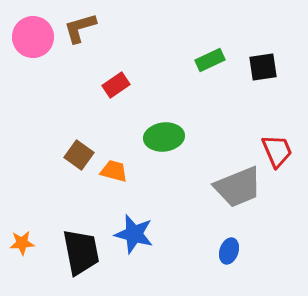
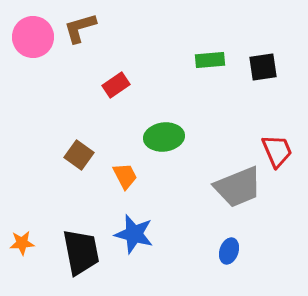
green rectangle: rotated 20 degrees clockwise
orange trapezoid: moved 11 px right, 5 px down; rotated 48 degrees clockwise
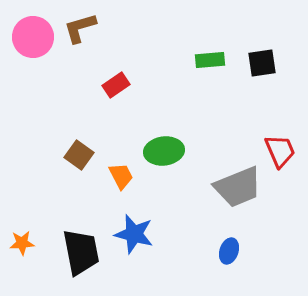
black square: moved 1 px left, 4 px up
green ellipse: moved 14 px down
red trapezoid: moved 3 px right
orange trapezoid: moved 4 px left
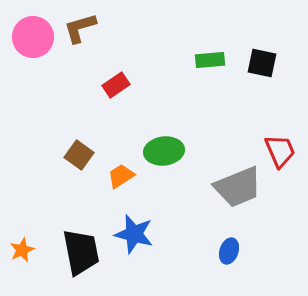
black square: rotated 20 degrees clockwise
orange trapezoid: rotated 96 degrees counterclockwise
orange star: moved 7 px down; rotated 20 degrees counterclockwise
